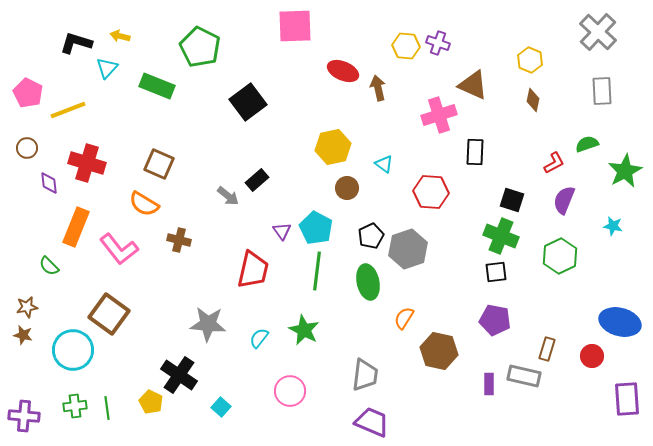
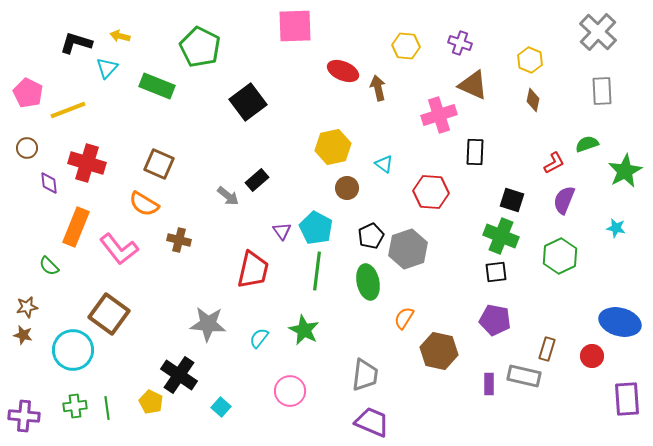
purple cross at (438, 43): moved 22 px right
cyan star at (613, 226): moved 3 px right, 2 px down
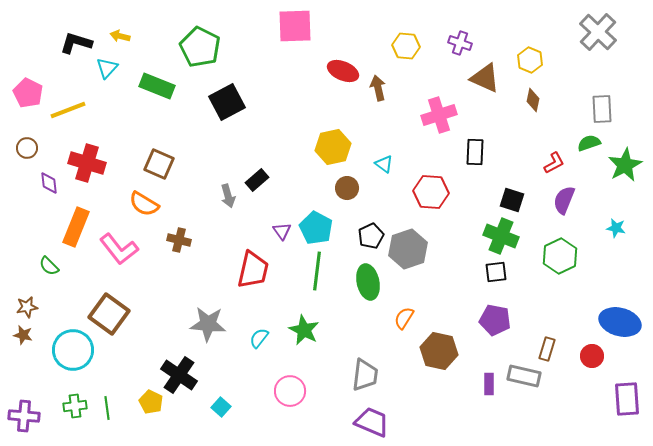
brown triangle at (473, 85): moved 12 px right, 7 px up
gray rectangle at (602, 91): moved 18 px down
black square at (248, 102): moved 21 px left; rotated 9 degrees clockwise
green semicircle at (587, 144): moved 2 px right, 1 px up
green star at (625, 171): moved 6 px up
gray arrow at (228, 196): rotated 35 degrees clockwise
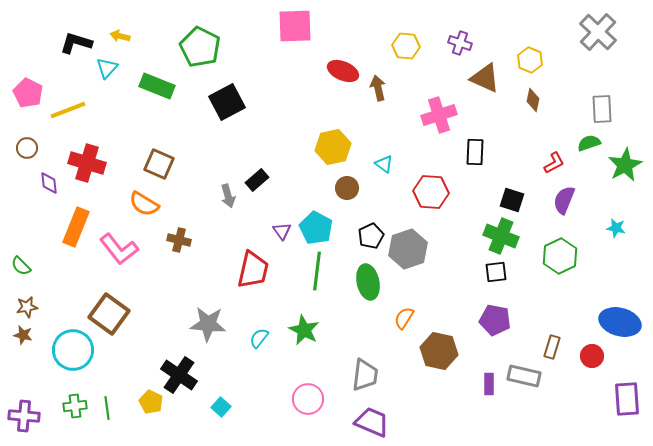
green semicircle at (49, 266): moved 28 px left
brown rectangle at (547, 349): moved 5 px right, 2 px up
pink circle at (290, 391): moved 18 px right, 8 px down
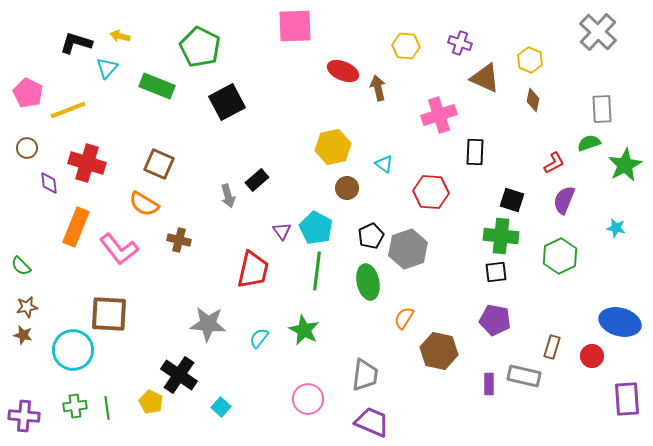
green cross at (501, 236): rotated 16 degrees counterclockwise
brown square at (109, 314): rotated 33 degrees counterclockwise
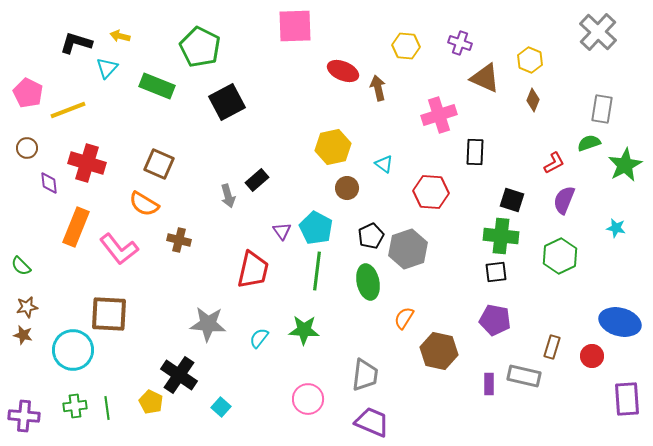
brown diamond at (533, 100): rotated 10 degrees clockwise
gray rectangle at (602, 109): rotated 12 degrees clockwise
green star at (304, 330): rotated 24 degrees counterclockwise
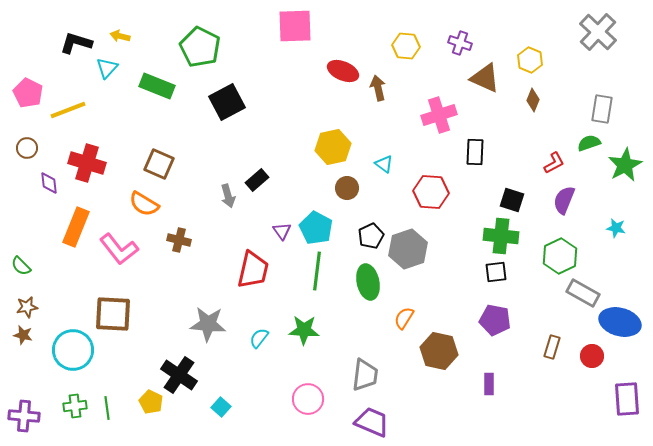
brown square at (109, 314): moved 4 px right
gray rectangle at (524, 376): moved 59 px right, 83 px up; rotated 16 degrees clockwise
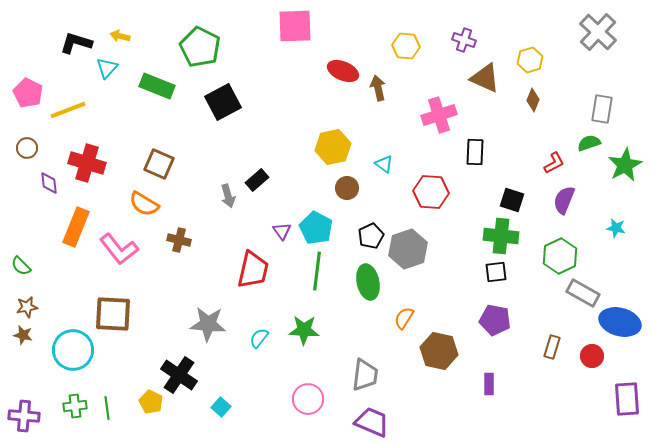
purple cross at (460, 43): moved 4 px right, 3 px up
yellow hexagon at (530, 60): rotated 20 degrees clockwise
black square at (227, 102): moved 4 px left
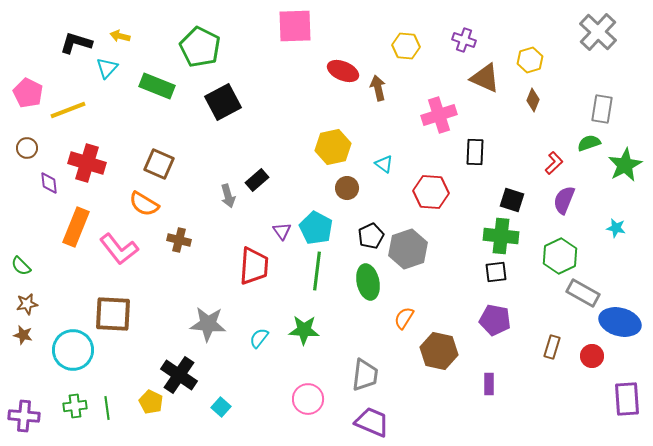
red L-shape at (554, 163): rotated 15 degrees counterclockwise
red trapezoid at (253, 270): moved 1 px right, 4 px up; rotated 9 degrees counterclockwise
brown star at (27, 307): moved 3 px up
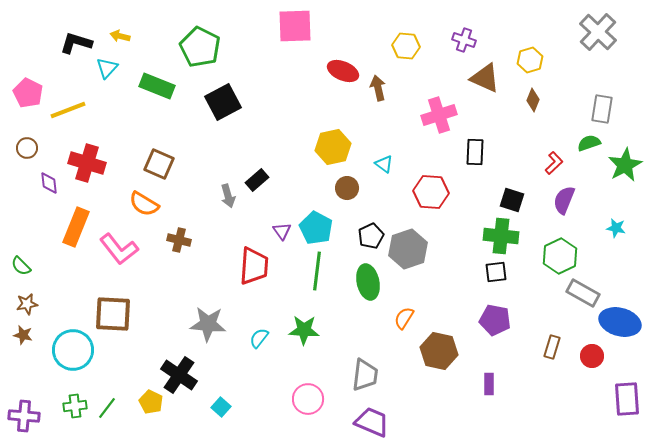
green line at (107, 408): rotated 45 degrees clockwise
